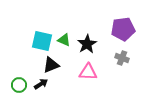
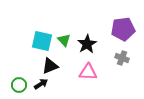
green triangle: rotated 24 degrees clockwise
black triangle: moved 1 px left, 1 px down
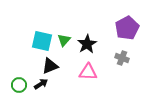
purple pentagon: moved 4 px right, 1 px up; rotated 20 degrees counterclockwise
green triangle: rotated 24 degrees clockwise
